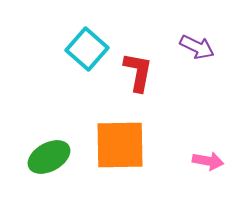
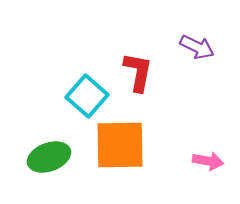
cyan square: moved 47 px down
green ellipse: rotated 9 degrees clockwise
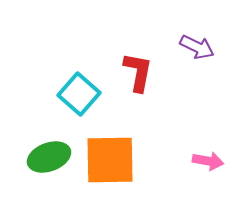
cyan square: moved 8 px left, 2 px up
orange square: moved 10 px left, 15 px down
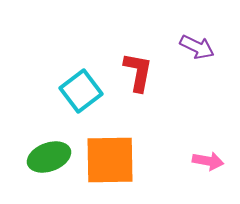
cyan square: moved 2 px right, 3 px up; rotated 12 degrees clockwise
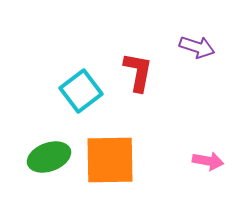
purple arrow: rotated 8 degrees counterclockwise
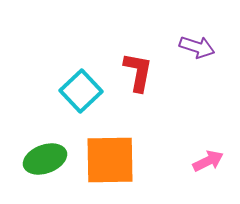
cyan square: rotated 6 degrees counterclockwise
green ellipse: moved 4 px left, 2 px down
pink arrow: rotated 36 degrees counterclockwise
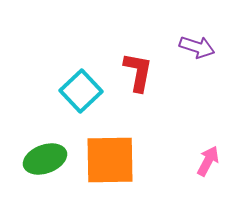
pink arrow: rotated 36 degrees counterclockwise
